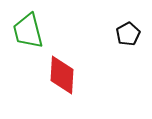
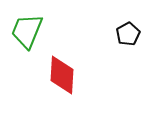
green trapezoid: moved 1 px left; rotated 36 degrees clockwise
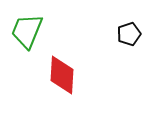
black pentagon: moved 1 px right; rotated 10 degrees clockwise
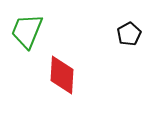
black pentagon: rotated 10 degrees counterclockwise
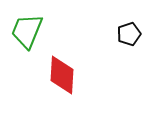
black pentagon: rotated 10 degrees clockwise
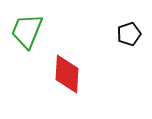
red diamond: moved 5 px right, 1 px up
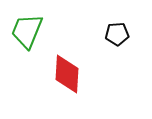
black pentagon: moved 12 px left; rotated 15 degrees clockwise
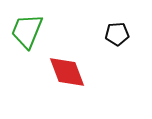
red diamond: moved 2 px up; rotated 24 degrees counterclockwise
